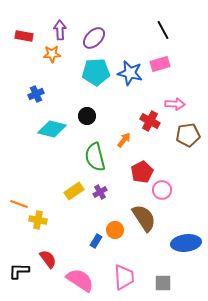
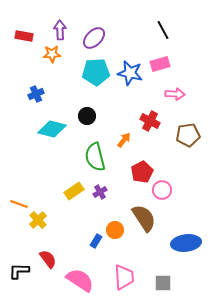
pink arrow: moved 10 px up
yellow cross: rotated 36 degrees clockwise
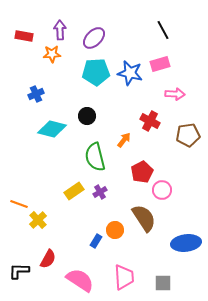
red semicircle: rotated 66 degrees clockwise
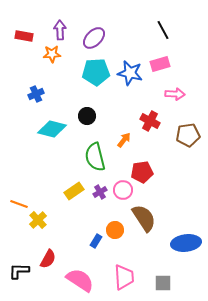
red pentagon: rotated 20 degrees clockwise
pink circle: moved 39 px left
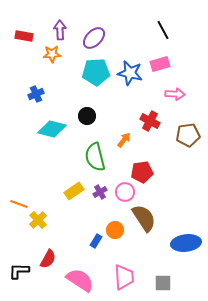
pink circle: moved 2 px right, 2 px down
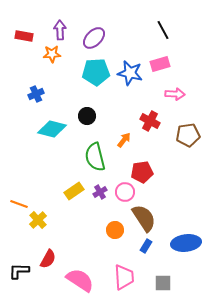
blue rectangle: moved 50 px right, 5 px down
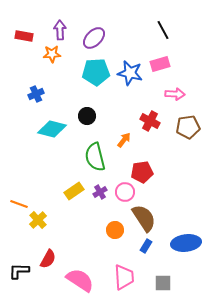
brown pentagon: moved 8 px up
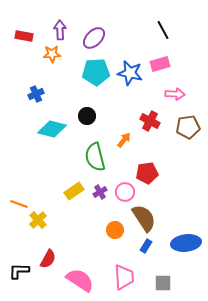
red pentagon: moved 5 px right, 1 px down
